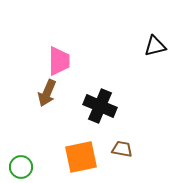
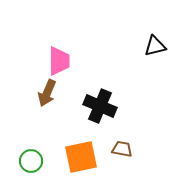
green circle: moved 10 px right, 6 px up
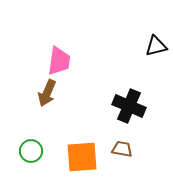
black triangle: moved 1 px right
pink trapezoid: rotated 8 degrees clockwise
black cross: moved 29 px right
orange square: moved 1 px right; rotated 8 degrees clockwise
green circle: moved 10 px up
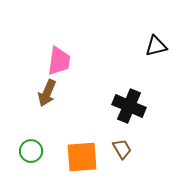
brown trapezoid: rotated 50 degrees clockwise
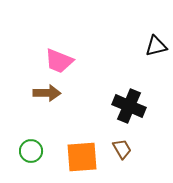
pink trapezoid: rotated 104 degrees clockwise
brown arrow: rotated 112 degrees counterclockwise
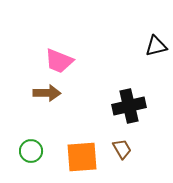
black cross: rotated 36 degrees counterclockwise
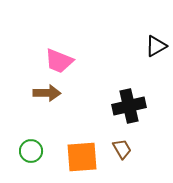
black triangle: rotated 15 degrees counterclockwise
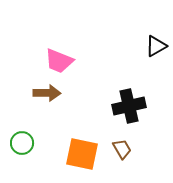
green circle: moved 9 px left, 8 px up
orange square: moved 3 px up; rotated 16 degrees clockwise
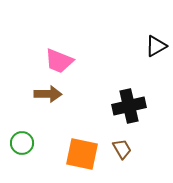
brown arrow: moved 1 px right, 1 px down
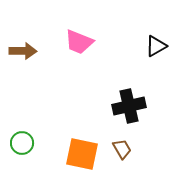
pink trapezoid: moved 20 px right, 19 px up
brown arrow: moved 25 px left, 43 px up
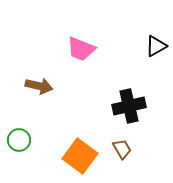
pink trapezoid: moved 2 px right, 7 px down
brown arrow: moved 16 px right, 35 px down; rotated 12 degrees clockwise
green circle: moved 3 px left, 3 px up
orange square: moved 2 px left, 2 px down; rotated 24 degrees clockwise
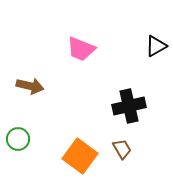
brown arrow: moved 9 px left
green circle: moved 1 px left, 1 px up
